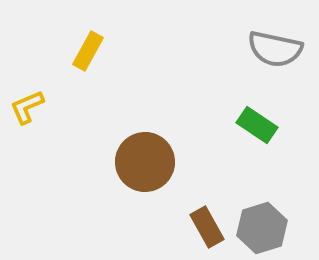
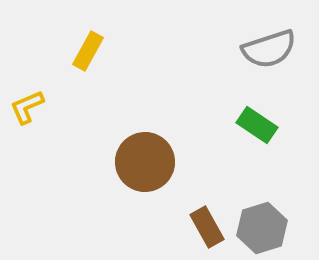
gray semicircle: moved 6 px left; rotated 30 degrees counterclockwise
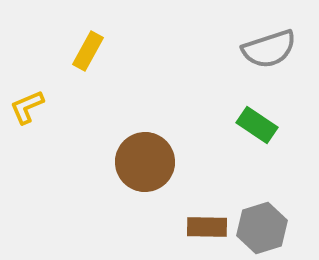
brown rectangle: rotated 60 degrees counterclockwise
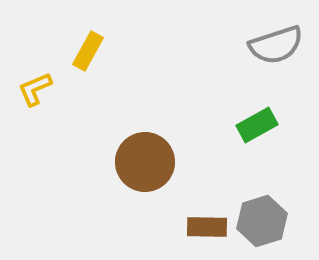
gray semicircle: moved 7 px right, 4 px up
yellow L-shape: moved 8 px right, 18 px up
green rectangle: rotated 63 degrees counterclockwise
gray hexagon: moved 7 px up
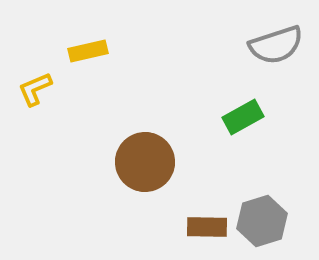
yellow rectangle: rotated 48 degrees clockwise
green rectangle: moved 14 px left, 8 px up
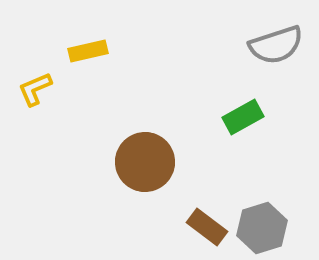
gray hexagon: moved 7 px down
brown rectangle: rotated 36 degrees clockwise
